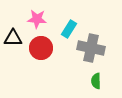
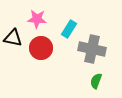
black triangle: rotated 12 degrees clockwise
gray cross: moved 1 px right, 1 px down
green semicircle: rotated 21 degrees clockwise
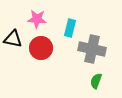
cyan rectangle: moved 1 px right, 1 px up; rotated 18 degrees counterclockwise
black triangle: moved 1 px down
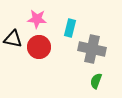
red circle: moved 2 px left, 1 px up
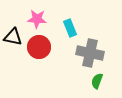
cyan rectangle: rotated 36 degrees counterclockwise
black triangle: moved 2 px up
gray cross: moved 2 px left, 4 px down
green semicircle: moved 1 px right
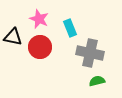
pink star: moved 2 px right; rotated 18 degrees clockwise
red circle: moved 1 px right
green semicircle: rotated 56 degrees clockwise
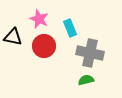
red circle: moved 4 px right, 1 px up
green semicircle: moved 11 px left, 1 px up
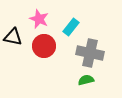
cyan rectangle: moved 1 px right, 1 px up; rotated 60 degrees clockwise
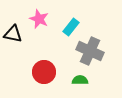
black triangle: moved 3 px up
red circle: moved 26 px down
gray cross: moved 2 px up; rotated 12 degrees clockwise
green semicircle: moved 6 px left; rotated 14 degrees clockwise
